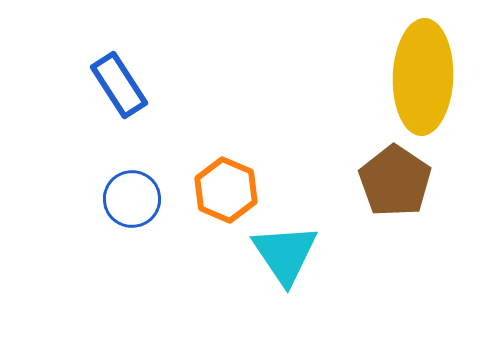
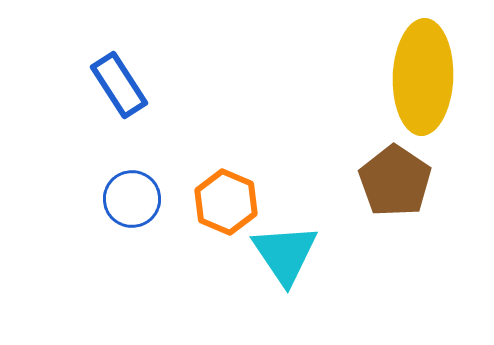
orange hexagon: moved 12 px down
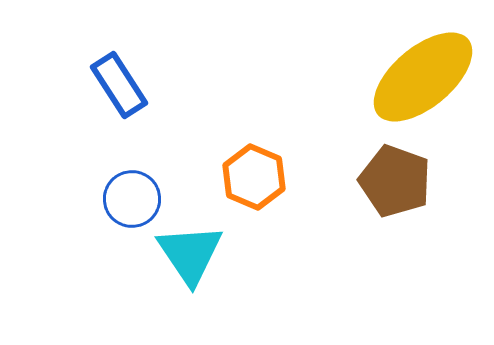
yellow ellipse: rotated 48 degrees clockwise
brown pentagon: rotated 14 degrees counterclockwise
orange hexagon: moved 28 px right, 25 px up
cyan triangle: moved 95 px left
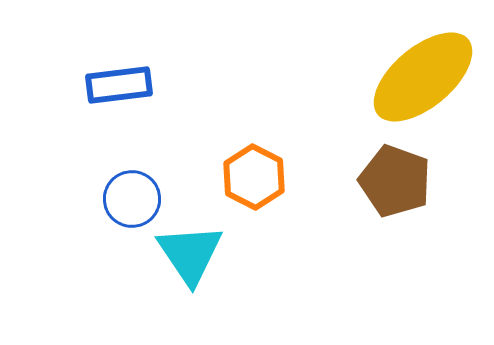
blue rectangle: rotated 64 degrees counterclockwise
orange hexagon: rotated 4 degrees clockwise
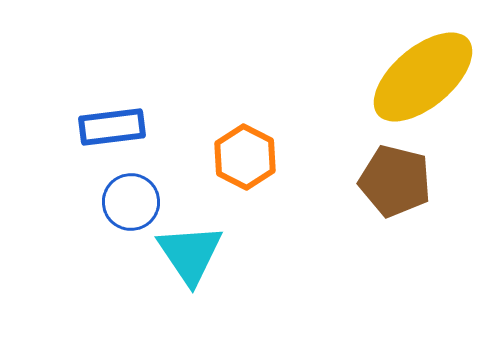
blue rectangle: moved 7 px left, 42 px down
orange hexagon: moved 9 px left, 20 px up
brown pentagon: rotated 6 degrees counterclockwise
blue circle: moved 1 px left, 3 px down
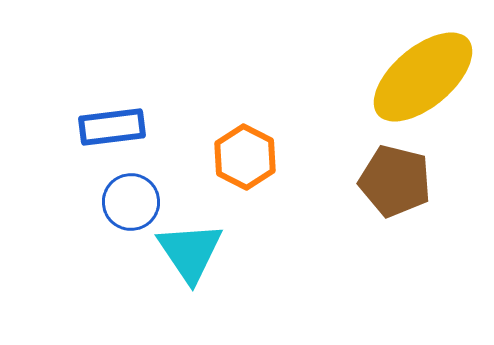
cyan triangle: moved 2 px up
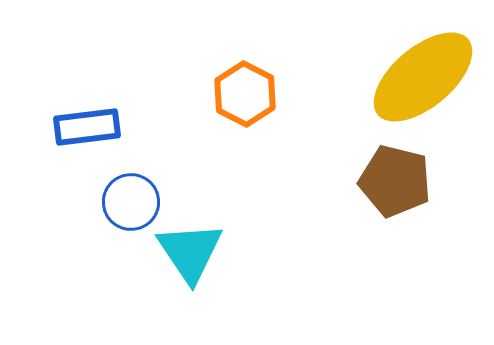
blue rectangle: moved 25 px left
orange hexagon: moved 63 px up
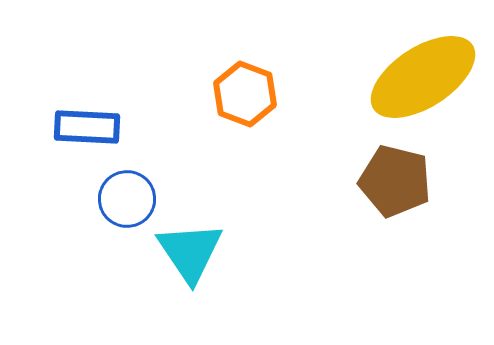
yellow ellipse: rotated 7 degrees clockwise
orange hexagon: rotated 6 degrees counterclockwise
blue rectangle: rotated 10 degrees clockwise
blue circle: moved 4 px left, 3 px up
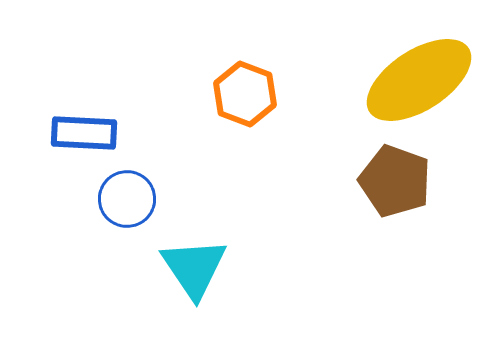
yellow ellipse: moved 4 px left, 3 px down
blue rectangle: moved 3 px left, 6 px down
brown pentagon: rotated 6 degrees clockwise
cyan triangle: moved 4 px right, 16 px down
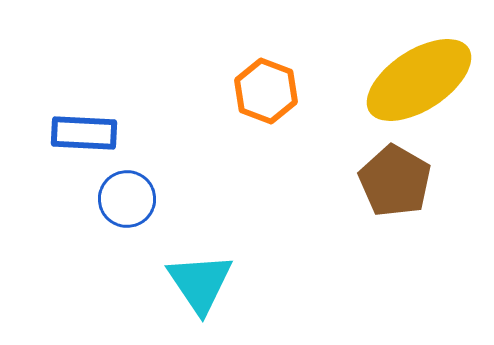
orange hexagon: moved 21 px right, 3 px up
brown pentagon: rotated 10 degrees clockwise
cyan triangle: moved 6 px right, 15 px down
